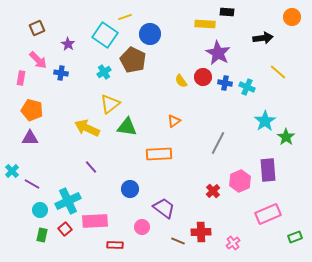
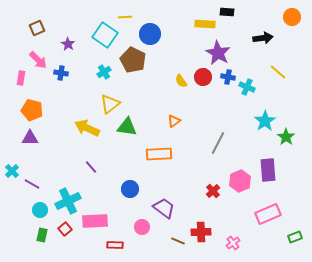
yellow line at (125, 17): rotated 16 degrees clockwise
blue cross at (225, 83): moved 3 px right, 6 px up
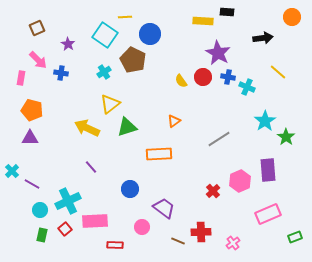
yellow rectangle at (205, 24): moved 2 px left, 3 px up
green triangle at (127, 127): rotated 25 degrees counterclockwise
gray line at (218, 143): moved 1 px right, 4 px up; rotated 30 degrees clockwise
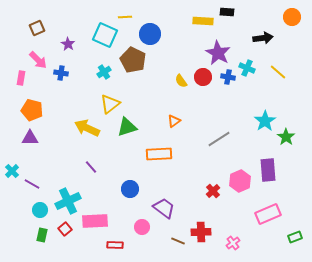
cyan square at (105, 35): rotated 10 degrees counterclockwise
cyan cross at (247, 87): moved 19 px up
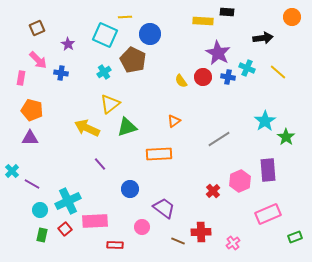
purple line at (91, 167): moved 9 px right, 3 px up
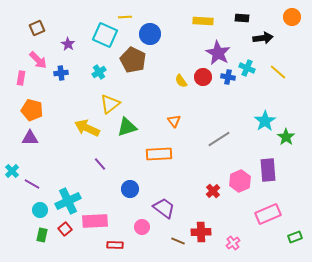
black rectangle at (227, 12): moved 15 px right, 6 px down
cyan cross at (104, 72): moved 5 px left
blue cross at (61, 73): rotated 16 degrees counterclockwise
orange triangle at (174, 121): rotated 32 degrees counterclockwise
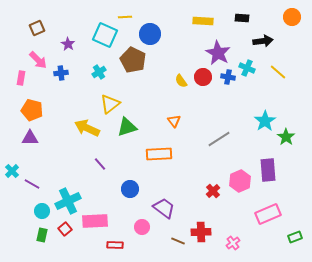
black arrow at (263, 38): moved 3 px down
cyan circle at (40, 210): moved 2 px right, 1 px down
